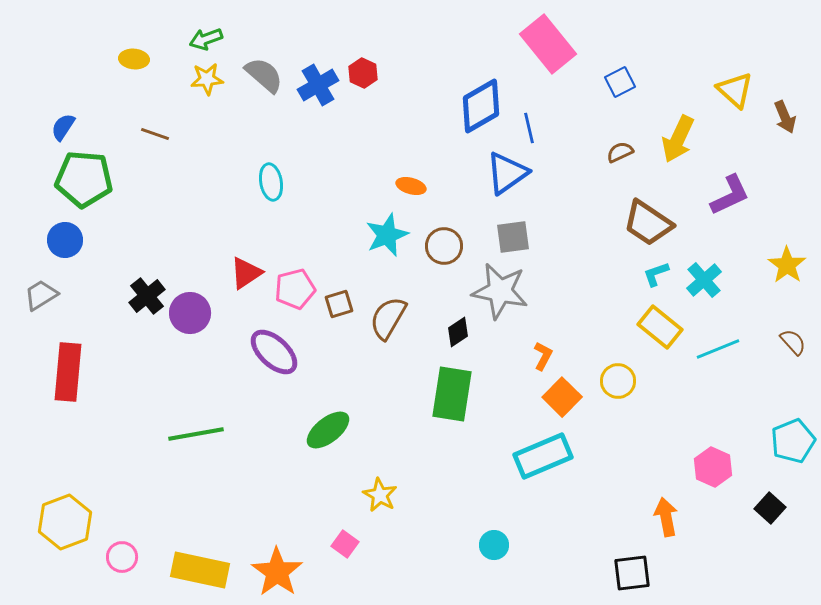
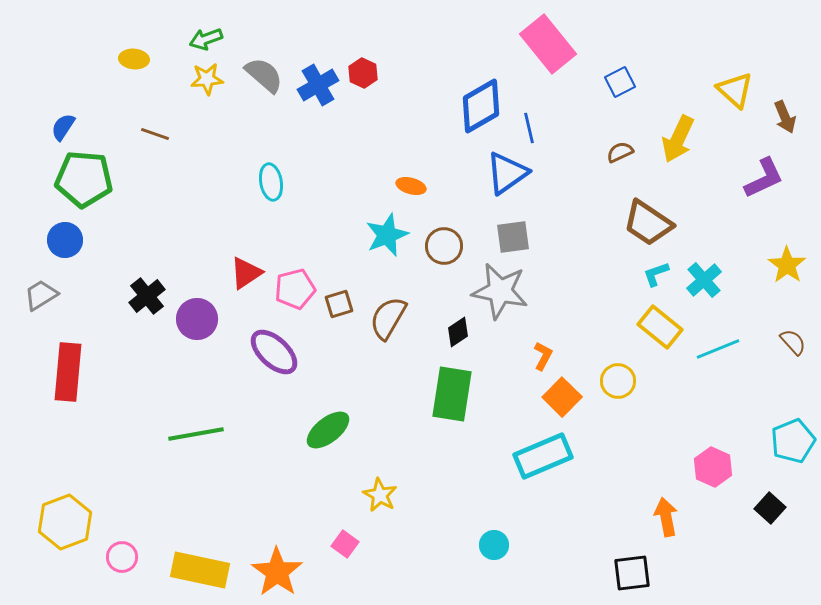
purple L-shape at (730, 195): moved 34 px right, 17 px up
purple circle at (190, 313): moved 7 px right, 6 px down
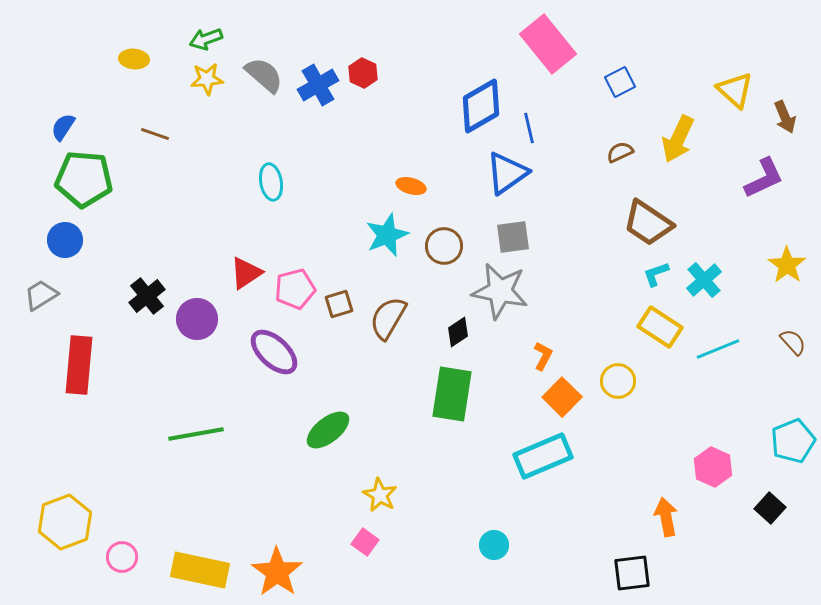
yellow rectangle at (660, 327): rotated 6 degrees counterclockwise
red rectangle at (68, 372): moved 11 px right, 7 px up
pink square at (345, 544): moved 20 px right, 2 px up
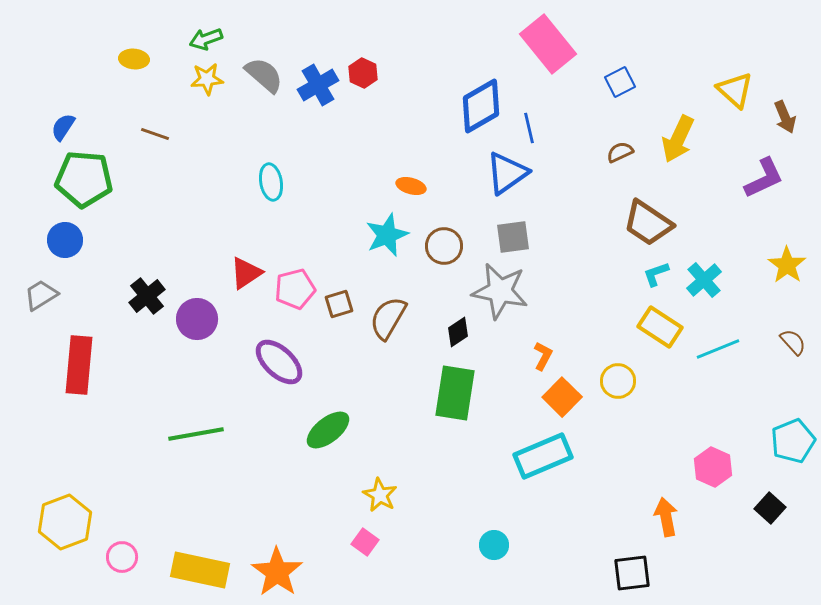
purple ellipse at (274, 352): moved 5 px right, 10 px down
green rectangle at (452, 394): moved 3 px right, 1 px up
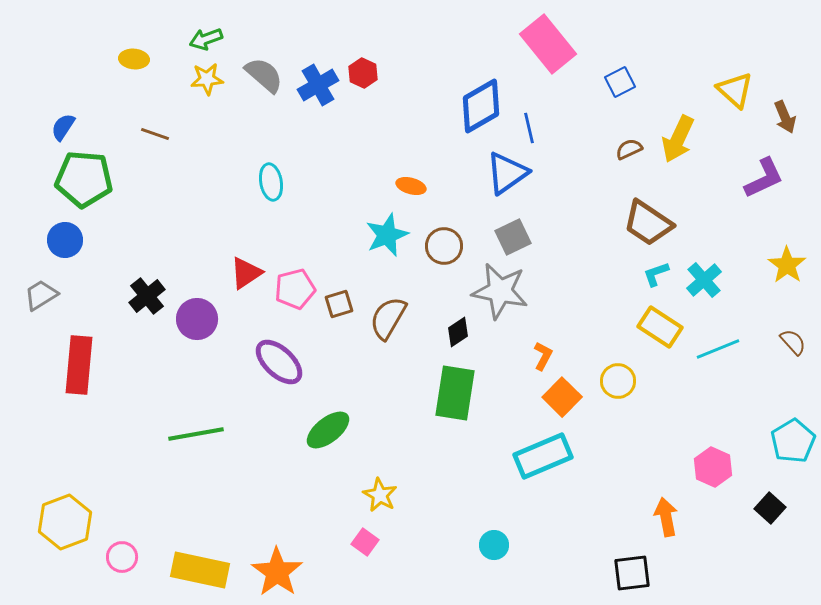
brown semicircle at (620, 152): moved 9 px right, 3 px up
gray square at (513, 237): rotated 18 degrees counterclockwise
cyan pentagon at (793, 441): rotated 9 degrees counterclockwise
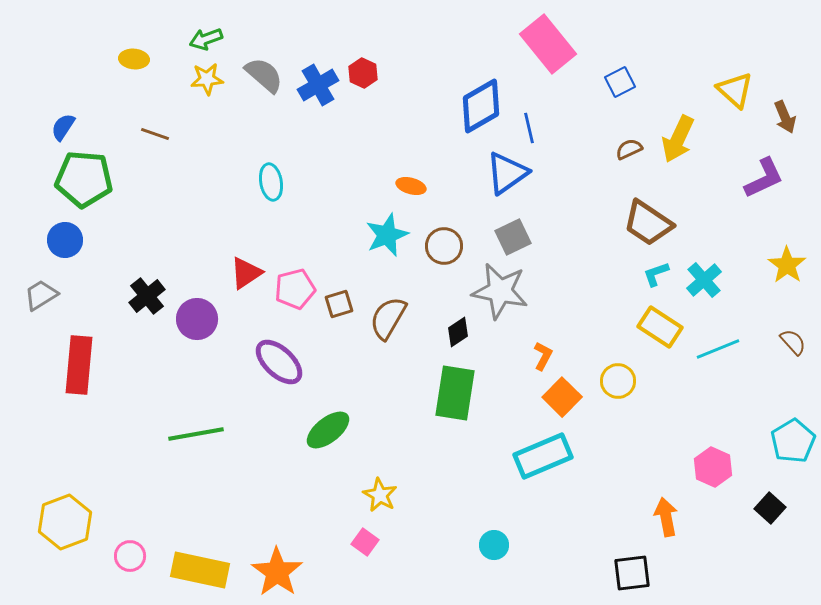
pink circle at (122, 557): moved 8 px right, 1 px up
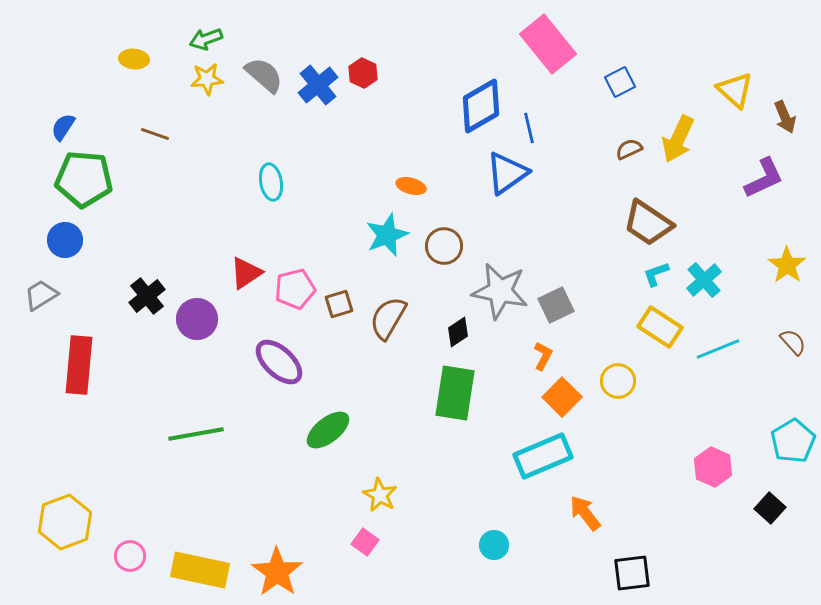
blue cross at (318, 85): rotated 9 degrees counterclockwise
gray square at (513, 237): moved 43 px right, 68 px down
orange arrow at (666, 517): moved 81 px left, 4 px up; rotated 27 degrees counterclockwise
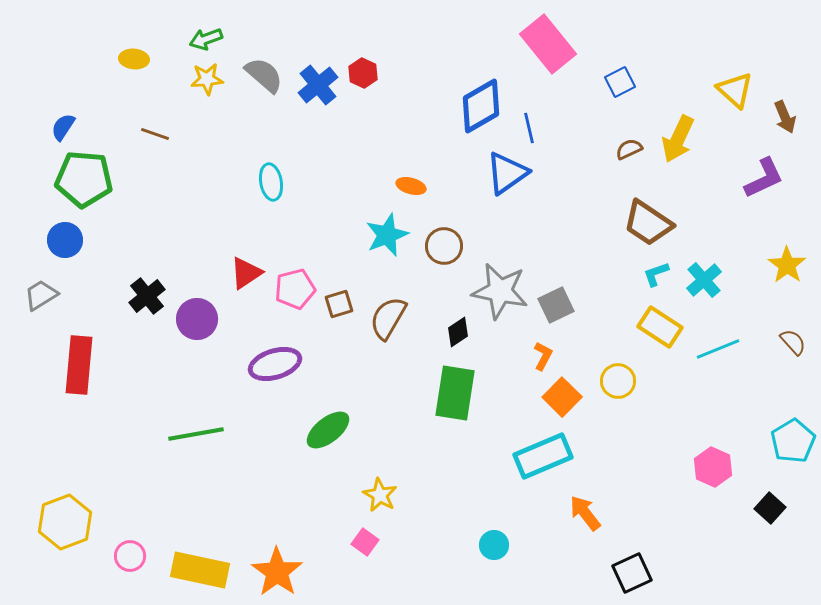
purple ellipse at (279, 362): moved 4 px left, 2 px down; rotated 60 degrees counterclockwise
black square at (632, 573): rotated 18 degrees counterclockwise
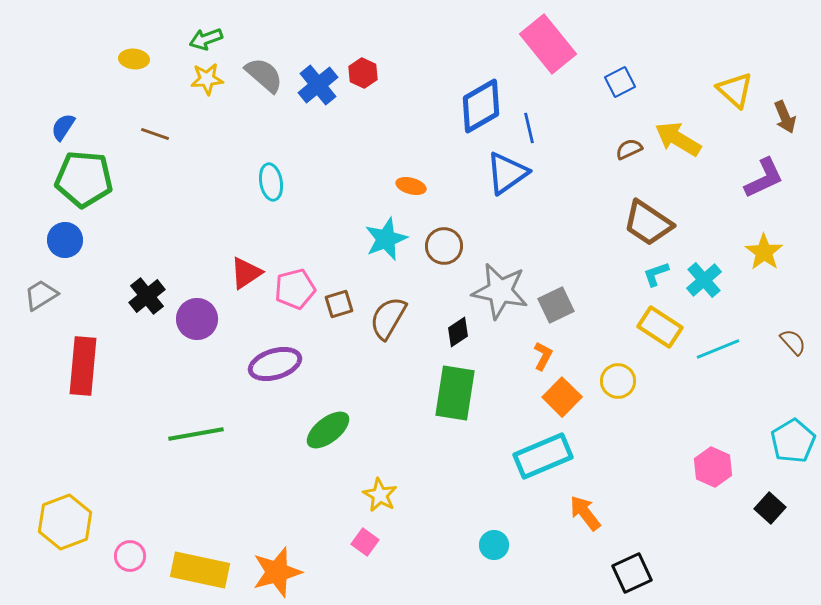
yellow arrow at (678, 139): rotated 96 degrees clockwise
cyan star at (387, 235): moved 1 px left, 4 px down
yellow star at (787, 265): moved 23 px left, 13 px up
red rectangle at (79, 365): moved 4 px right, 1 px down
orange star at (277, 572): rotated 21 degrees clockwise
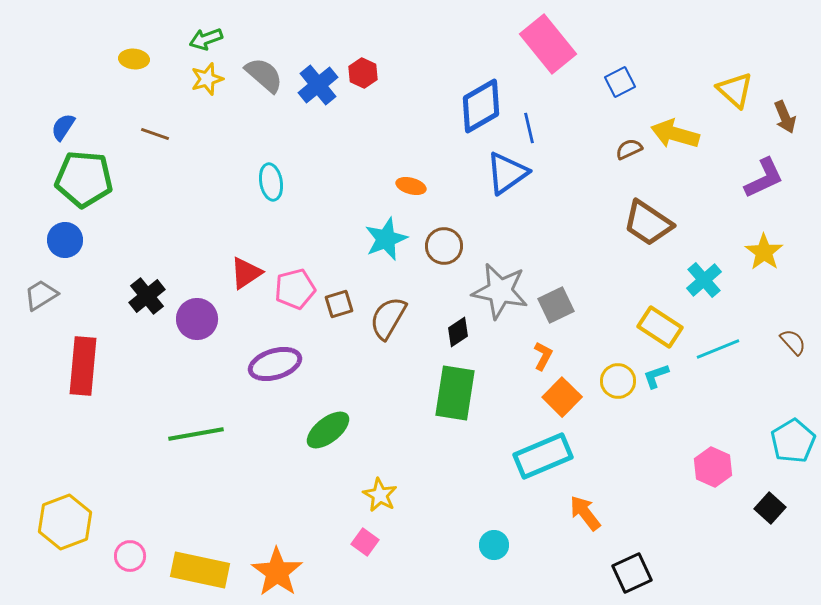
yellow star at (207, 79): rotated 12 degrees counterclockwise
yellow arrow at (678, 139): moved 3 px left, 5 px up; rotated 15 degrees counterclockwise
cyan L-shape at (656, 274): moved 102 px down
orange star at (277, 572): rotated 21 degrees counterclockwise
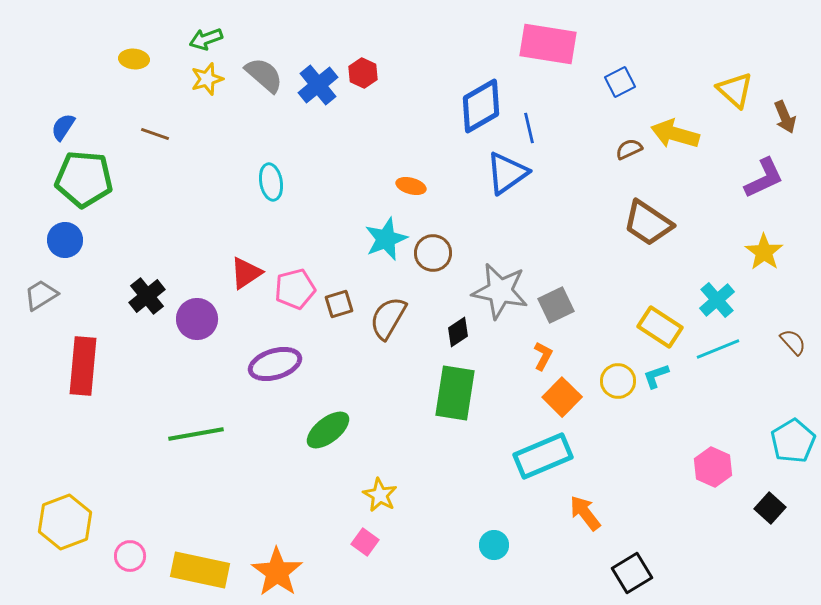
pink rectangle at (548, 44): rotated 42 degrees counterclockwise
brown circle at (444, 246): moved 11 px left, 7 px down
cyan cross at (704, 280): moved 13 px right, 20 px down
black square at (632, 573): rotated 6 degrees counterclockwise
